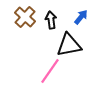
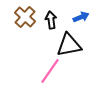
blue arrow: rotated 28 degrees clockwise
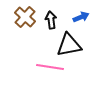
pink line: moved 4 px up; rotated 64 degrees clockwise
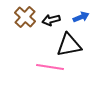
black arrow: rotated 96 degrees counterclockwise
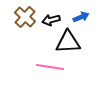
black triangle: moved 1 px left, 3 px up; rotated 8 degrees clockwise
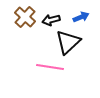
black triangle: rotated 40 degrees counterclockwise
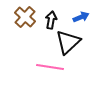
black arrow: rotated 114 degrees clockwise
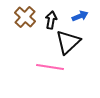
blue arrow: moved 1 px left, 1 px up
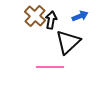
brown cross: moved 10 px right, 1 px up
pink line: rotated 8 degrees counterclockwise
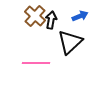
black triangle: moved 2 px right
pink line: moved 14 px left, 4 px up
